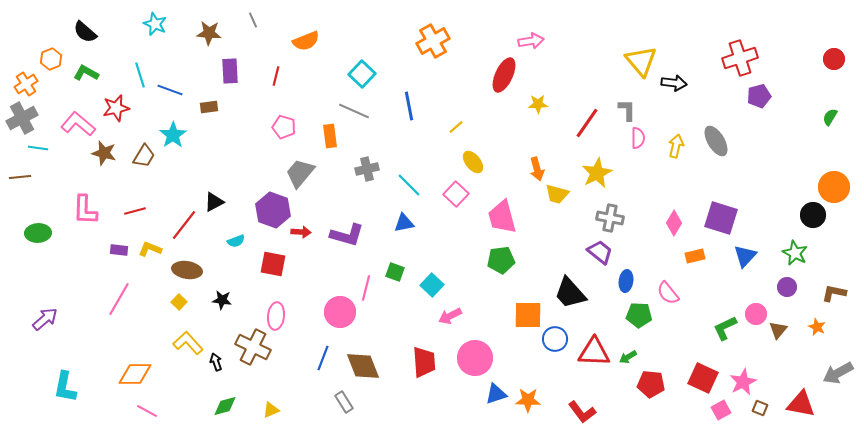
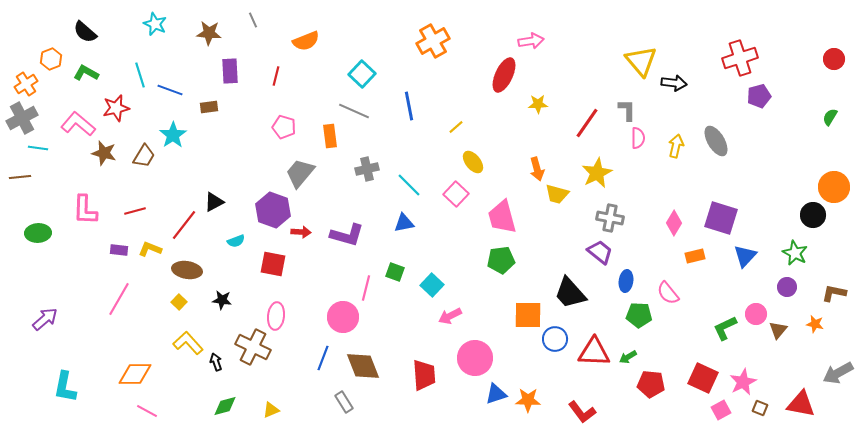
pink circle at (340, 312): moved 3 px right, 5 px down
orange star at (817, 327): moved 2 px left, 3 px up; rotated 12 degrees counterclockwise
red trapezoid at (424, 362): moved 13 px down
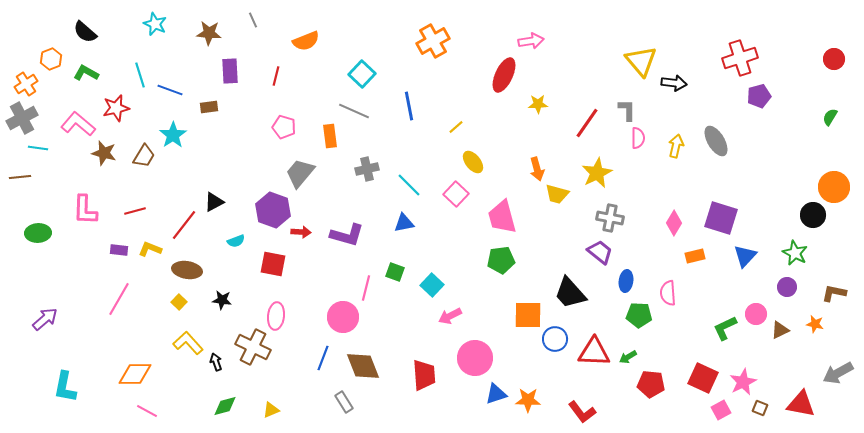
pink semicircle at (668, 293): rotated 35 degrees clockwise
brown triangle at (778, 330): moved 2 px right; rotated 24 degrees clockwise
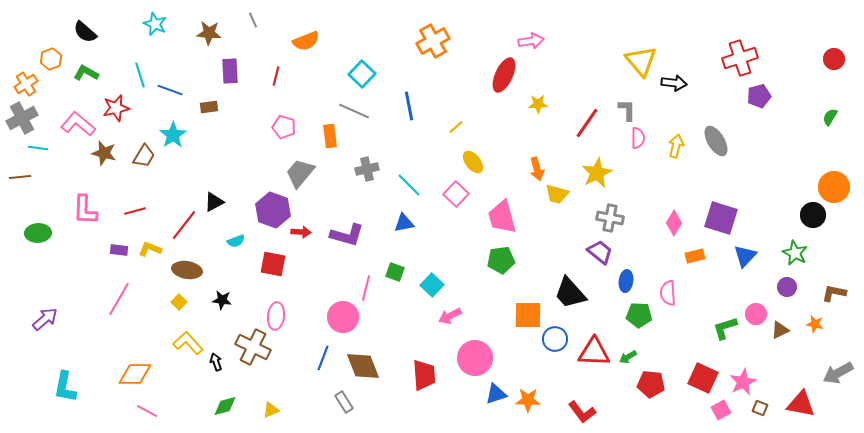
green L-shape at (725, 328): rotated 8 degrees clockwise
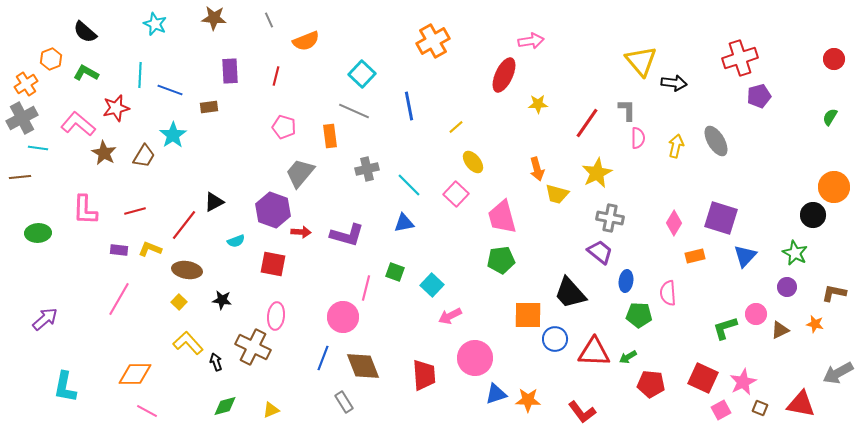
gray line at (253, 20): moved 16 px right
brown star at (209, 33): moved 5 px right, 15 px up
cyan line at (140, 75): rotated 20 degrees clockwise
brown star at (104, 153): rotated 15 degrees clockwise
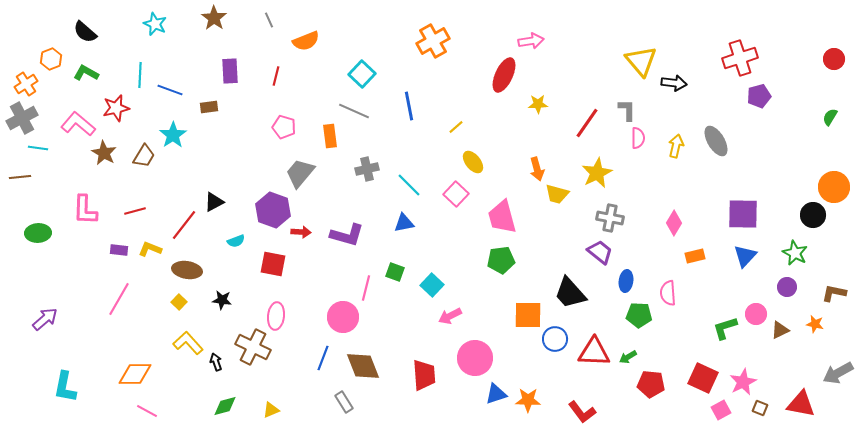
brown star at (214, 18): rotated 30 degrees clockwise
purple square at (721, 218): moved 22 px right, 4 px up; rotated 16 degrees counterclockwise
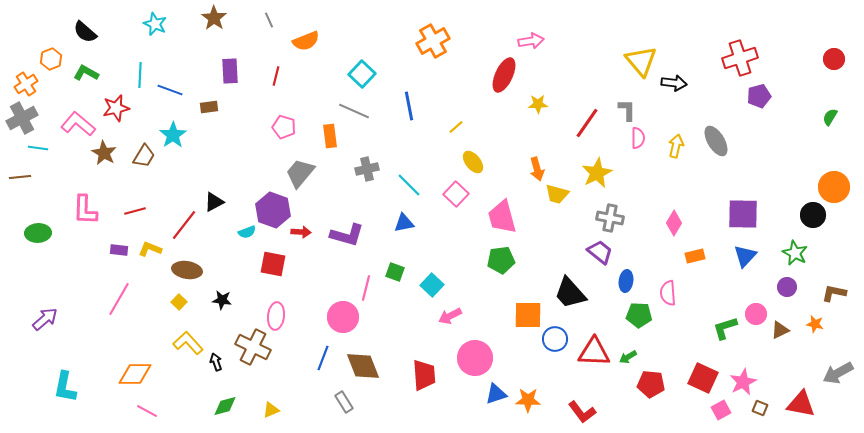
cyan semicircle at (236, 241): moved 11 px right, 9 px up
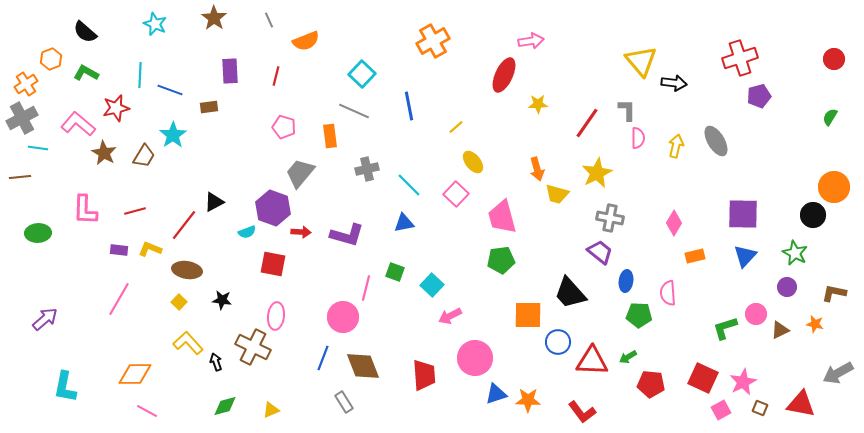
purple hexagon at (273, 210): moved 2 px up
blue circle at (555, 339): moved 3 px right, 3 px down
red triangle at (594, 352): moved 2 px left, 9 px down
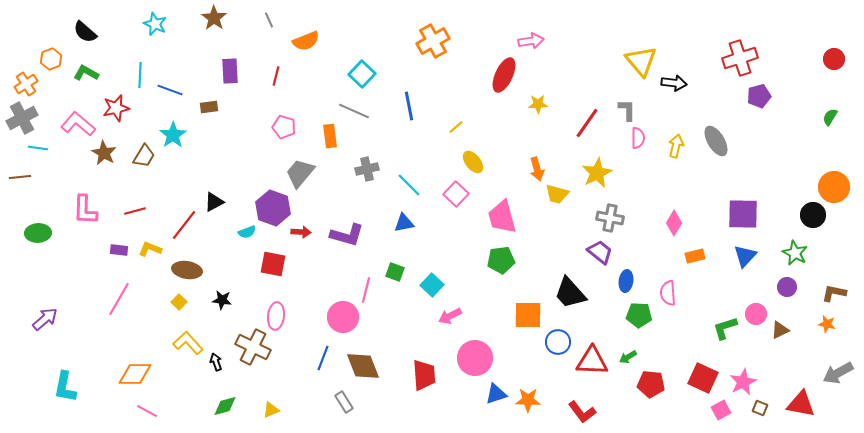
pink line at (366, 288): moved 2 px down
orange star at (815, 324): moved 12 px right
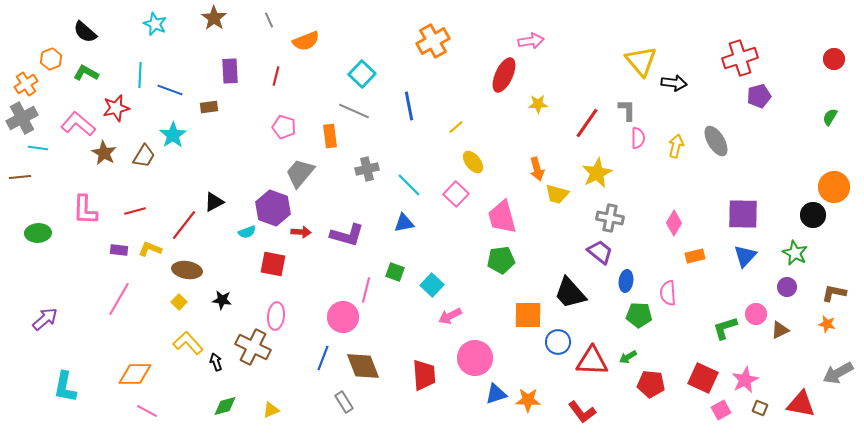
pink star at (743, 382): moved 2 px right, 2 px up
